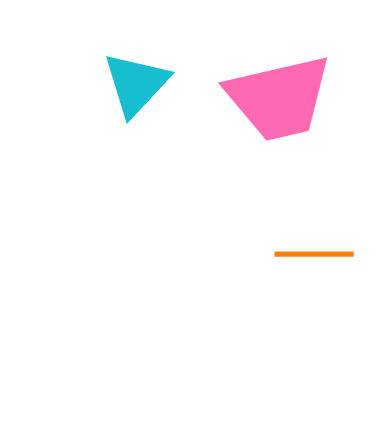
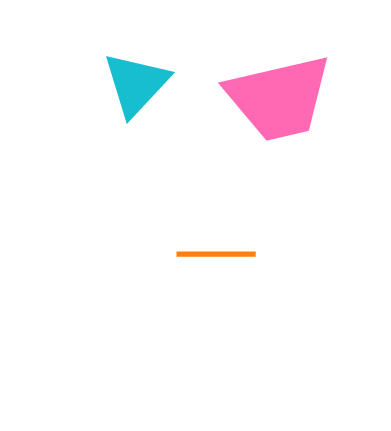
orange line: moved 98 px left
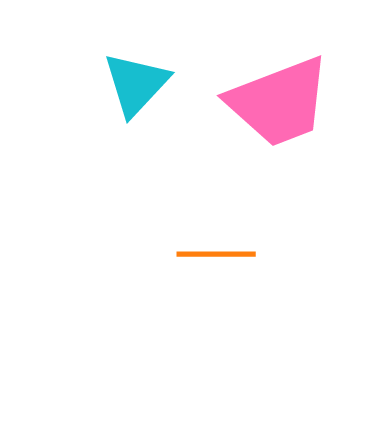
pink trapezoid: moved 4 px down; rotated 8 degrees counterclockwise
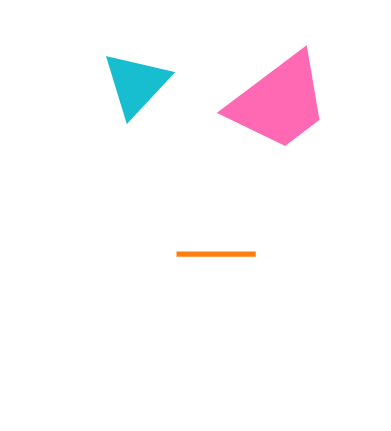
pink trapezoid: rotated 16 degrees counterclockwise
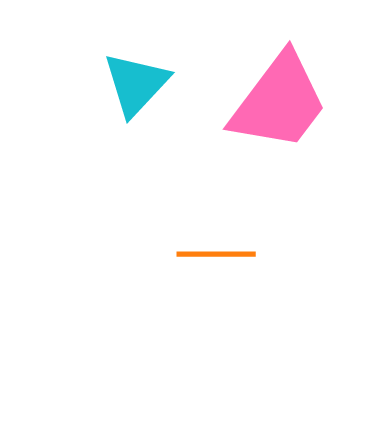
pink trapezoid: rotated 16 degrees counterclockwise
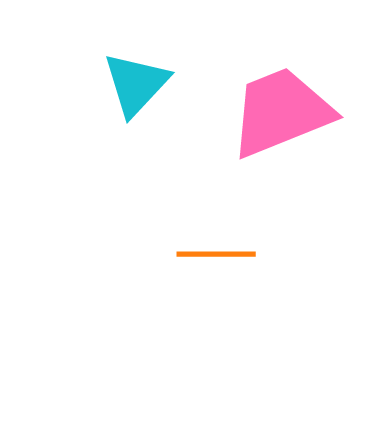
pink trapezoid: moved 2 px right, 10 px down; rotated 149 degrees counterclockwise
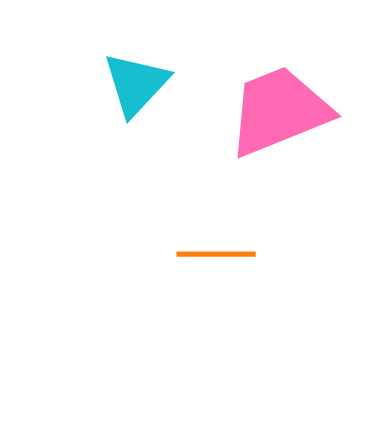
pink trapezoid: moved 2 px left, 1 px up
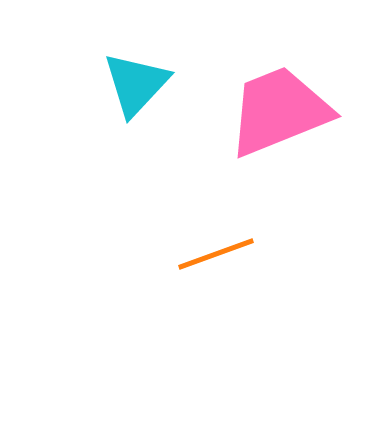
orange line: rotated 20 degrees counterclockwise
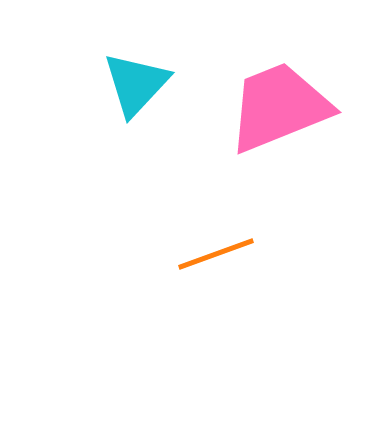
pink trapezoid: moved 4 px up
